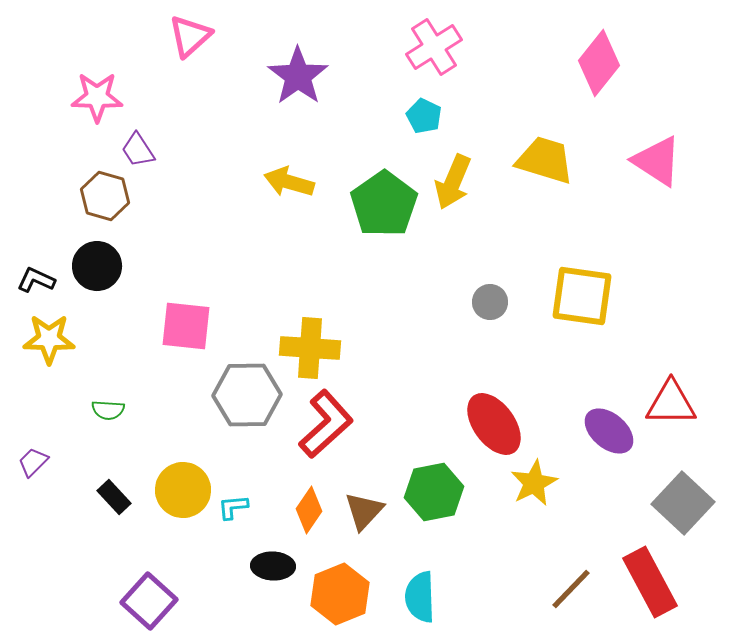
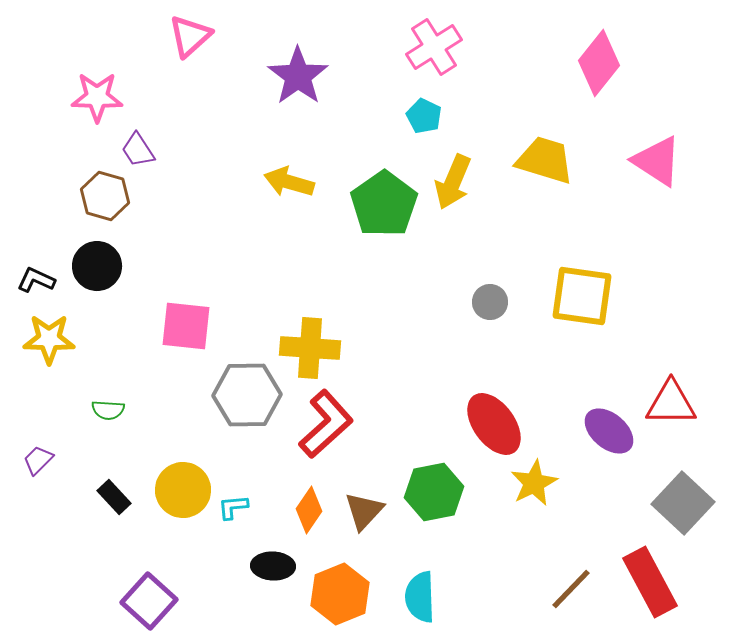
purple trapezoid at (33, 462): moved 5 px right, 2 px up
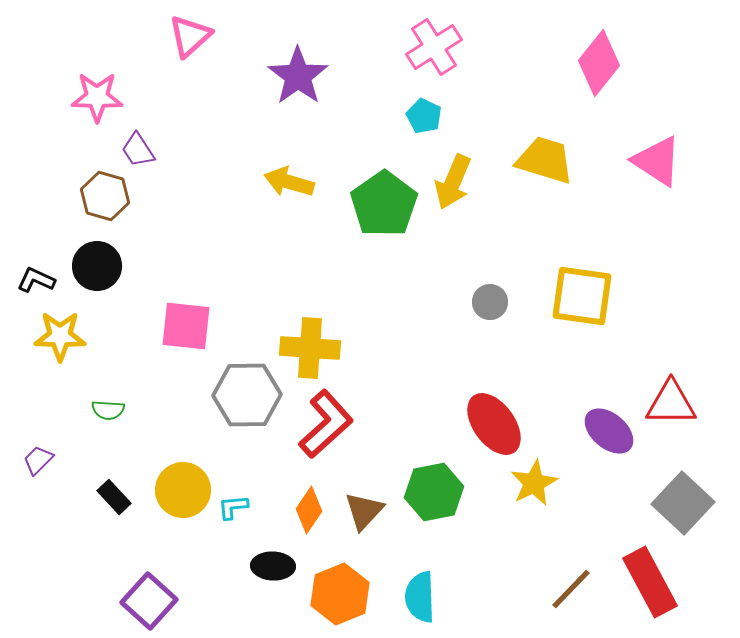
yellow star at (49, 339): moved 11 px right, 3 px up
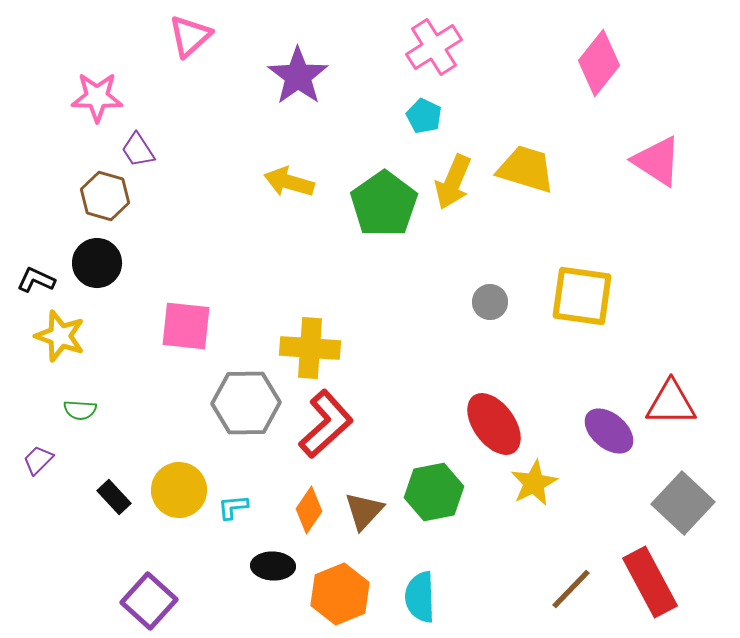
yellow trapezoid at (545, 160): moved 19 px left, 9 px down
black circle at (97, 266): moved 3 px up
yellow star at (60, 336): rotated 18 degrees clockwise
gray hexagon at (247, 395): moved 1 px left, 8 px down
green semicircle at (108, 410): moved 28 px left
yellow circle at (183, 490): moved 4 px left
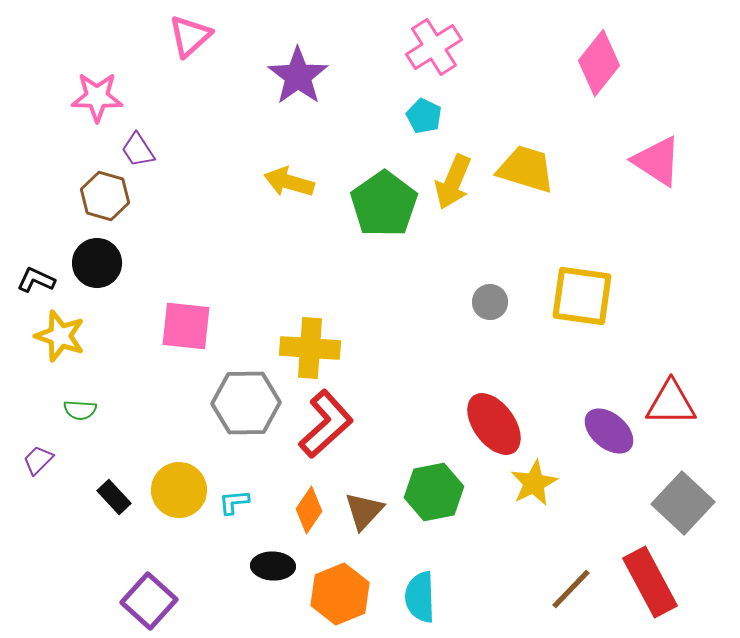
cyan L-shape at (233, 507): moved 1 px right, 5 px up
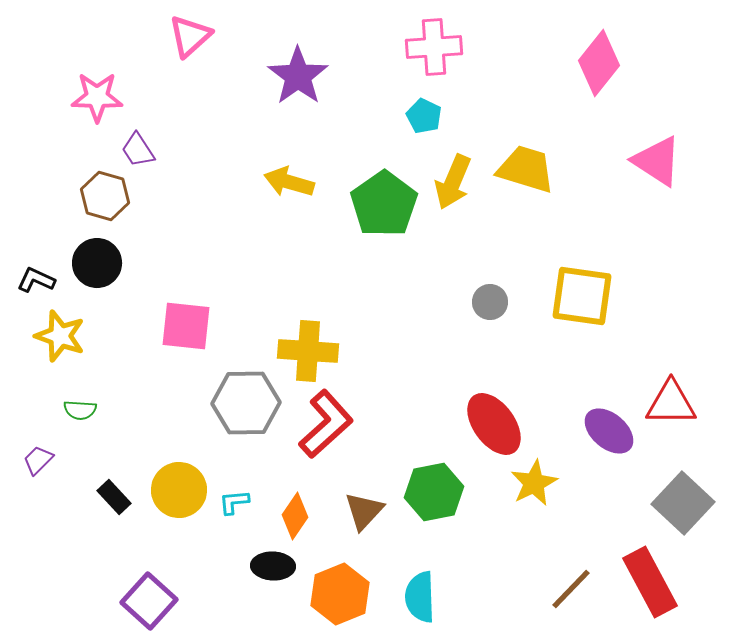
pink cross at (434, 47): rotated 28 degrees clockwise
yellow cross at (310, 348): moved 2 px left, 3 px down
orange diamond at (309, 510): moved 14 px left, 6 px down
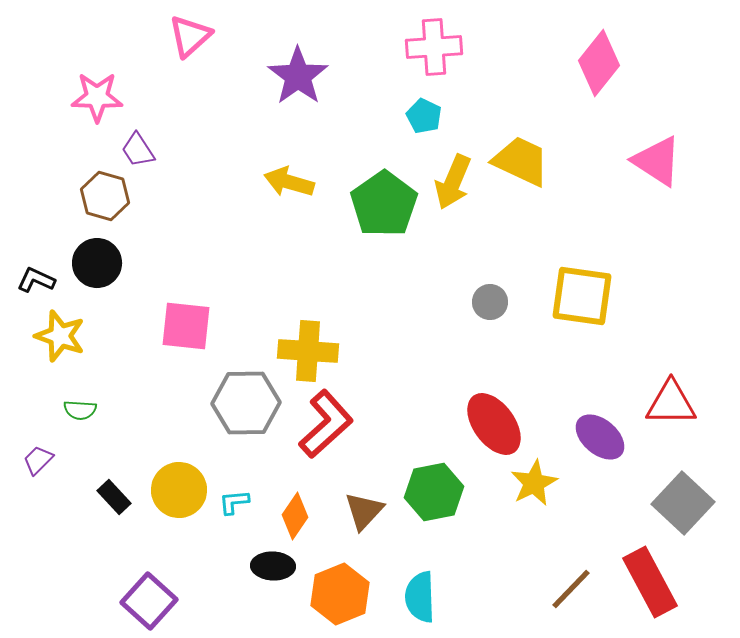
yellow trapezoid at (526, 169): moved 5 px left, 8 px up; rotated 8 degrees clockwise
purple ellipse at (609, 431): moved 9 px left, 6 px down
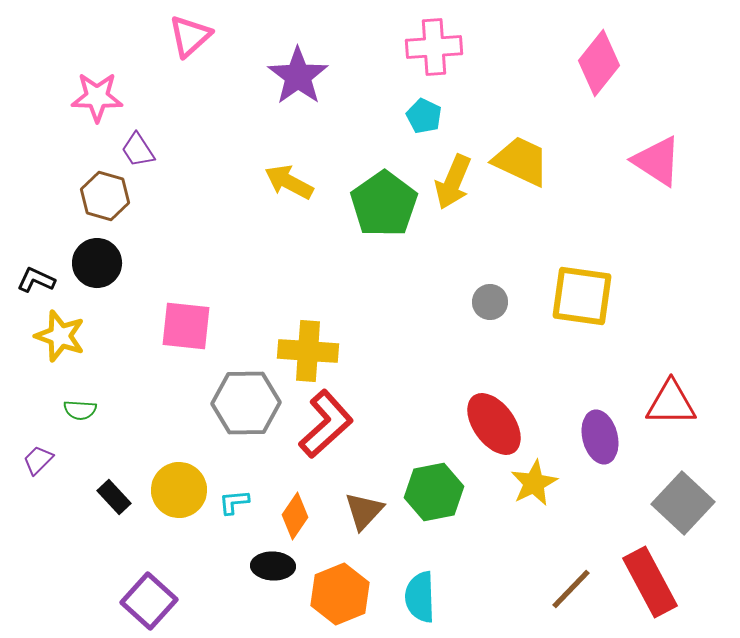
yellow arrow at (289, 182): rotated 12 degrees clockwise
purple ellipse at (600, 437): rotated 36 degrees clockwise
